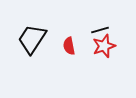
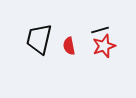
black trapezoid: moved 7 px right; rotated 20 degrees counterclockwise
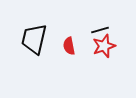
black trapezoid: moved 5 px left
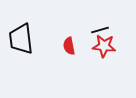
black trapezoid: moved 13 px left; rotated 20 degrees counterclockwise
red star: rotated 25 degrees clockwise
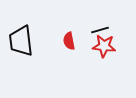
black trapezoid: moved 2 px down
red semicircle: moved 5 px up
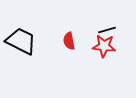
black line: moved 7 px right
black trapezoid: rotated 124 degrees clockwise
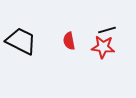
red star: moved 1 px left, 1 px down
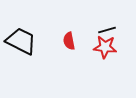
red star: moved 2 px right
